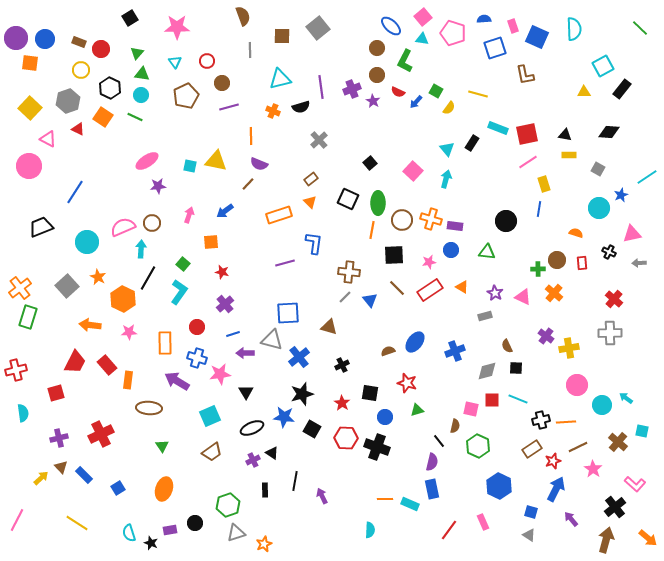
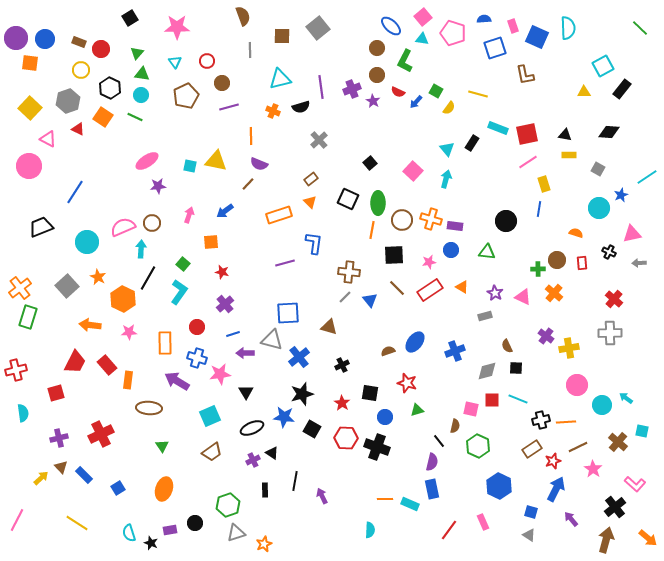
cyan semicircle at (574, 29): moved 6 px left, 1 px up
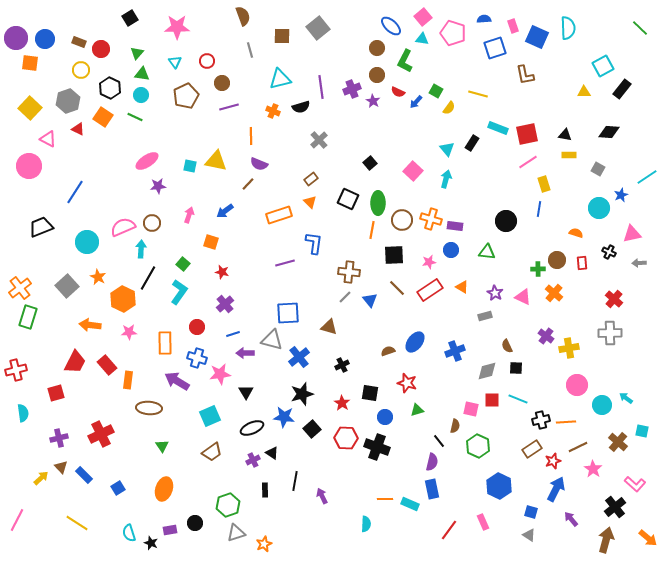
gray line at (250, 50): rotated 14 degrees counterclockwise
orange square at (211, 242): rotated 21 degrees clockwise
black square at (312, 429): rotated 18 degrees clockwise
cyan semicircle at (370, 530): moved 4 px left, 6 px up
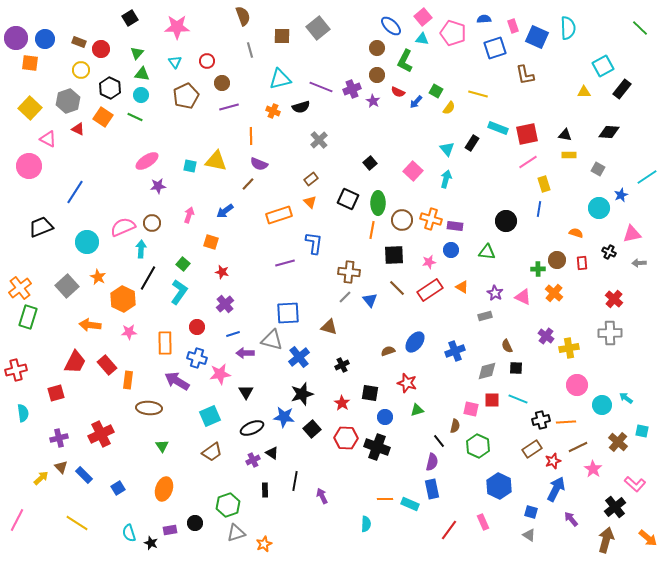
purple line at (321, 87): rotated 60 degrees counterclockwise
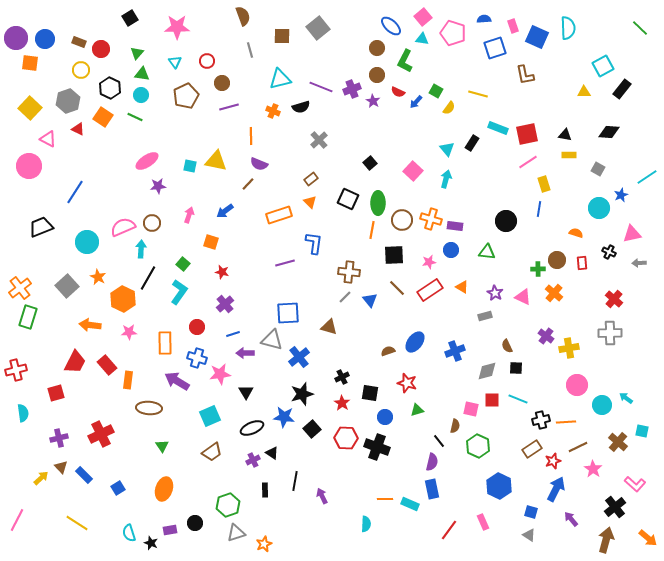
black cross at (342, 365): moved 12 px down
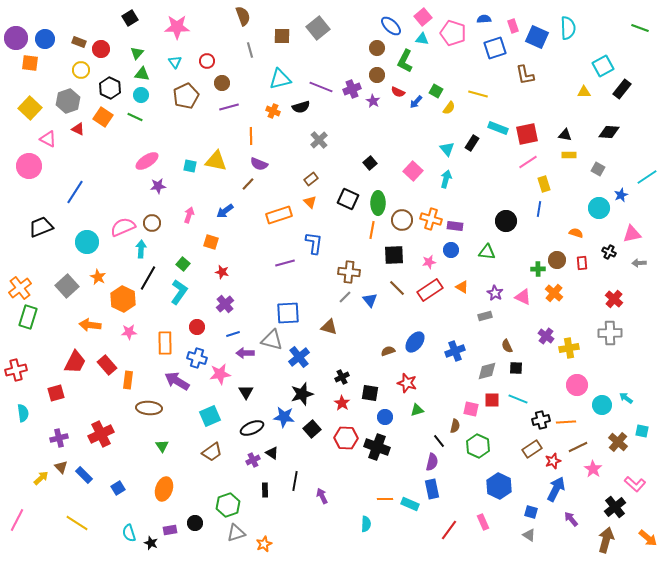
green line at (640, 28): rotated 24 degrees counterclockwise
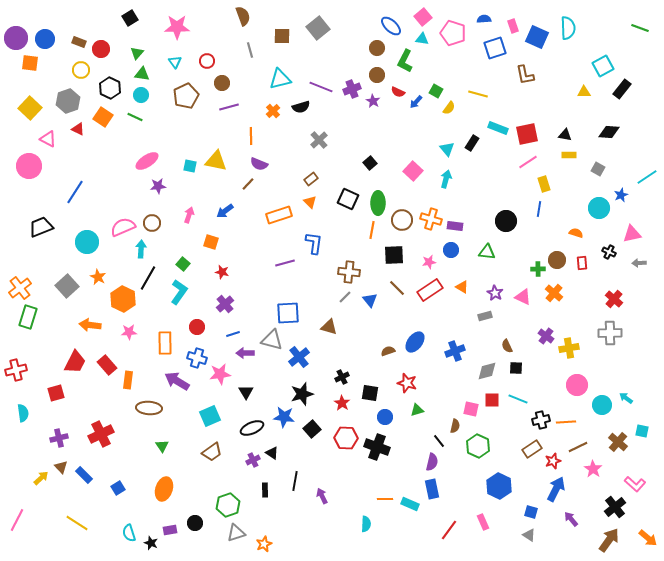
orange cross at (273, 111): rotated 24 degrees clockwise
brown arrow at (606, 540): moved 3 px right; rotated 20 degrees clockwise
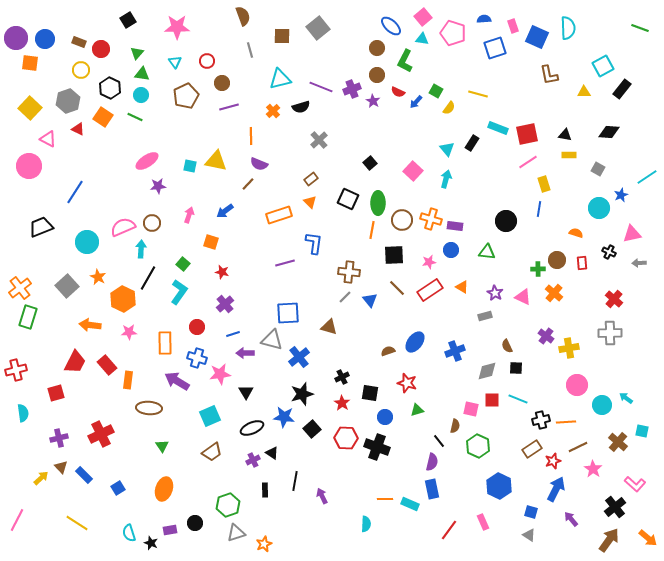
black square at (130, 18): moved 2 px left, 2 px down
brown L-shape at (525, 75): moved 24 px right
